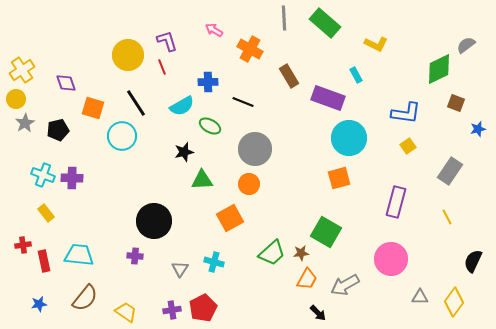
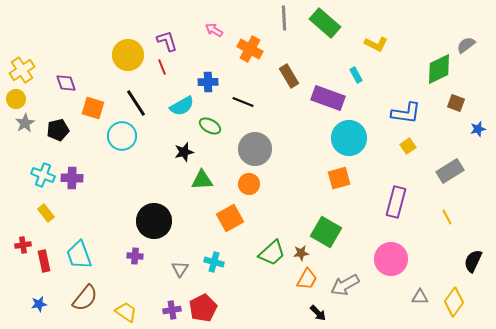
gray rectangle at (450, 171): rotated 24 degrees clockwise
cyan trapezoid at (79, 255): rotated 116 degrees counterclockwise
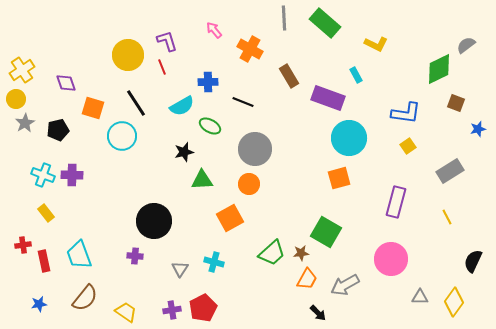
pink arrow at (214, 30): rotated 18 degrees clockwise
purple cross at (72, 178): moved 3 px up
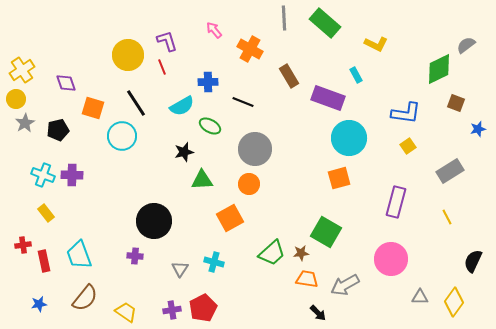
orange trapezoid at (307, 279): rotated 110 degrees counterclockwise
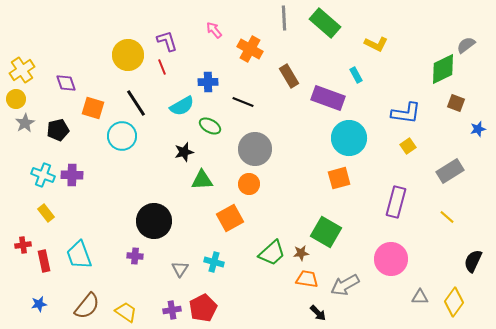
green diamond at (439, 69): moved 4 px right
yellow line at (447, 217): rotated 21 degrees counterclockwise
brown semicircle at (85, 298): moved 2 px right, 8 px down
